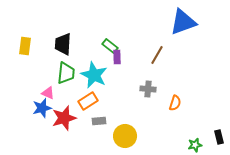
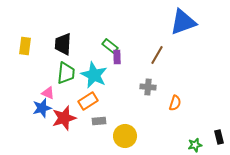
gray cross: moved 2 px up
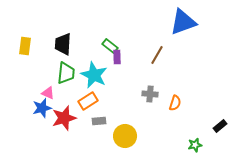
gray cross: moved 2 px right, 7 px down
black rectangle: moved 1 px right, 11 px up; rotated 64 degrees clockwise
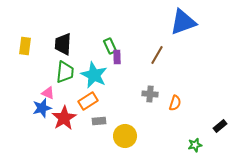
green rectangle: rotated 28 degrees clockwise
green trapezoid: moved 1 px left, 1 px up
red star: rotated 15 degrees counterclockwise
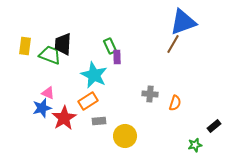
brown line: moved 16 px right, 11 px up
green trapezoid: moved 15 px left, 17 px up; rotated 75 degrees counterclockwise
black rectangle: moved 6 px left
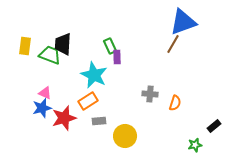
pink triangle: moved 3 px left
red star: rotated 15 degrees clockwise
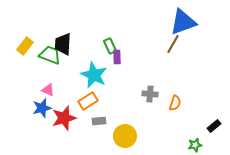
yellow rectangle: rotated 30 degrees clockwise
pink triangle: moved 3 px right, 3 px up
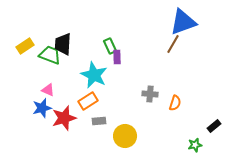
yellow rectangle: rotated 18 degrees clockwise
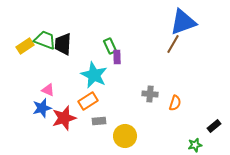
green trapezoid: moved 5 px left, 15 px up
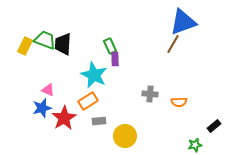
yellow rectangle: rotated 30 degrees counterclockwise
purple rectangle: moved 2 px left, 2 px down
orange semicircle: moved 4 px right, 1 px up; rotated 70 degrees clockwise
red star: rotated 15 degrees counterclockwise
